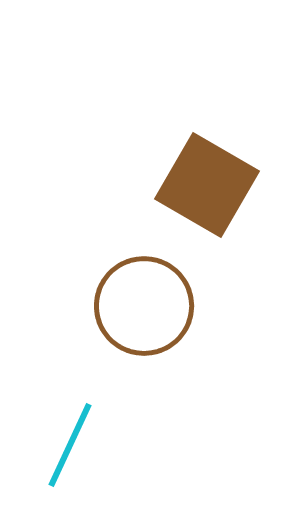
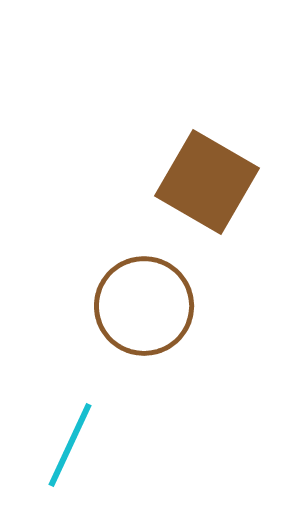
brown square: moved 3 px up
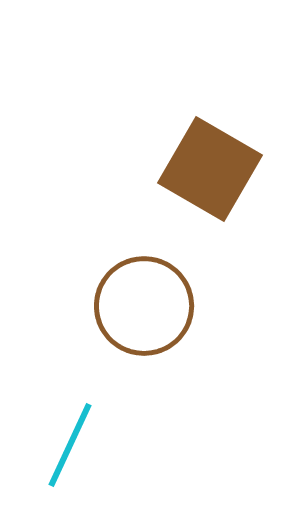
brown square: moved 3 px right, 13 px up
